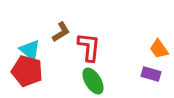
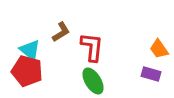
red L-shape: moved 3 px right
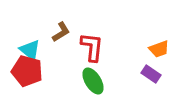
orange trapezoid: rotated 75 degrees counterclockwise
purple rectangle: rotated 18 degrees clockwise
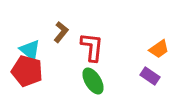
brown L-shape: rotated 20 degrees counterclockwise
orange trapezoid: rotated 15 degrees counterclockwise
purple rectangle: moved 1 px left, 2 px down
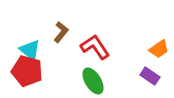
red L-shape: moved 3 px right; rotated 40 degrees counterclockwise
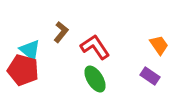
orange trapezoid: moved 4 px up; rotated 90 degrees counterclockwise
red pentagon: moved 4 px left, 1 px up
green ellipse: moved 2 px right, 2 px up
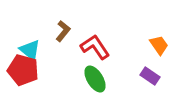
brown L-shape: moved 2 px right, 1 px up
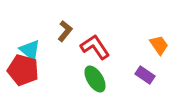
brown L-shape: moved 2 px right
purple rectangle: moved 5 px left, 1 px up
